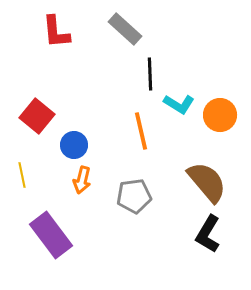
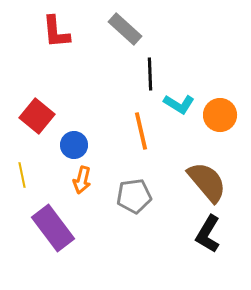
purple rectangle: moved 2 px right, 7 px up
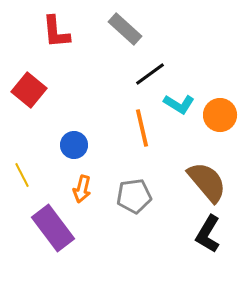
black line: rotated 56 degrees clockwise
red square: moved 8 px left, 26 px up
orange line: moved 1 px right, 3 px up
yellow line: rotated 15 degrees counterclockwise
orange arrow: moved 9 px down
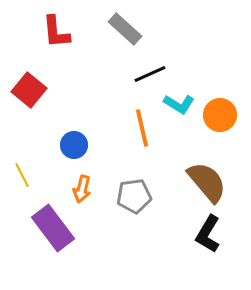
black line: rotated 12 degrees clockwise
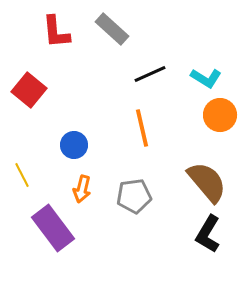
gray rectangle: moved 13 px left
cyan L-shape: moved 27 px right, 26 px up
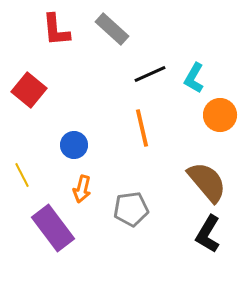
red L-shape: moved 2 px up
cyan L-shape: moved 12 px left; rotated 88 degrees clockwise
gray pentagon: moved 3 px left, 13 px down
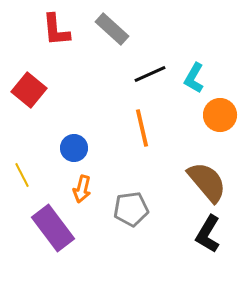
blue circle: moved 3 px down
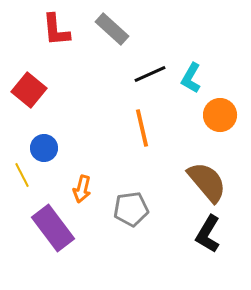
cyan L-shape: moved 3 px left
blue circle: moved 30 px left
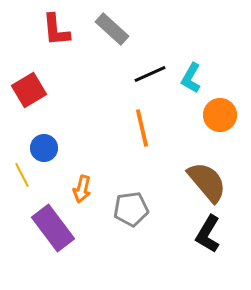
red square: rotated 20 degrees clockwise
